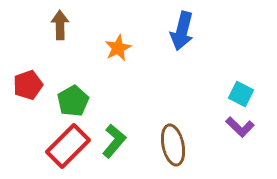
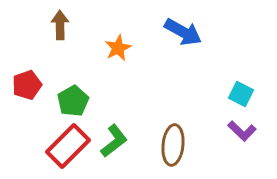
blue arrow: moved 1 px right, 1 px down; rotated 75 degrees counterclockwise
red pentagon: moved 1 px left
purple L-shape: moved 2 px right, 4 px down
green L-shape: rotated 12 degrees clockwise
brown ellipse: rotated 18 degrees clockwise
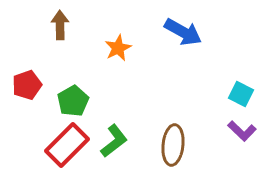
red rectangle: moved 1 px left, 1 px up
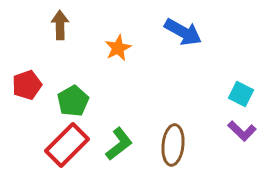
green L-shape: moved 5 px right, 3 px down
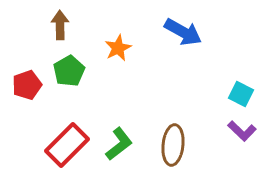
green pentagon: moved 4 px left, 30 px up
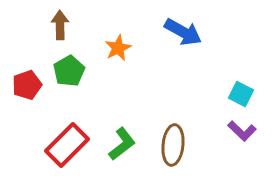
green L-shape: moved 3 px right
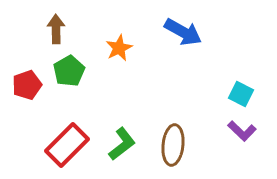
brown arrow: moved 4 px left, 4 px down
orange star: moved 1 px right
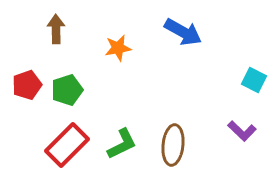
orange star: moved 1 px left; rotated 16 degrees clockwise
green pentagon: moved 2 px left, 19 px down; rotated 12 degrees clockwise
cyan square: moved 13 px right, 14 px up
green L-shape: rotated 12 degrees clockwise
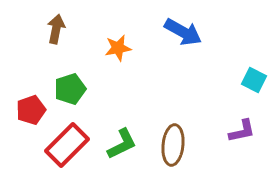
brown arrow: rotated 12 degrees clockwise
red pentagon: moved 4 px right, 25 px down
green pentagon: moved 3 px right, 1 px up
purple L-shape: rotated 56 degrees counterclockwise
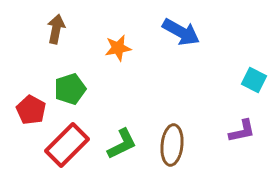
blue arrow: moved 2 px left
red pentagon: rotated 24 degrees counterclockwise
brown ellipse: moved 1 px left
